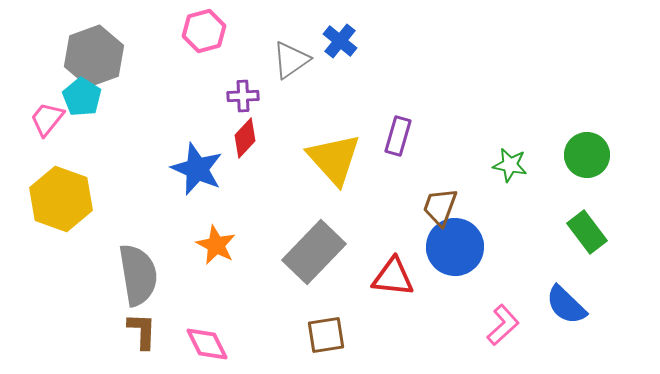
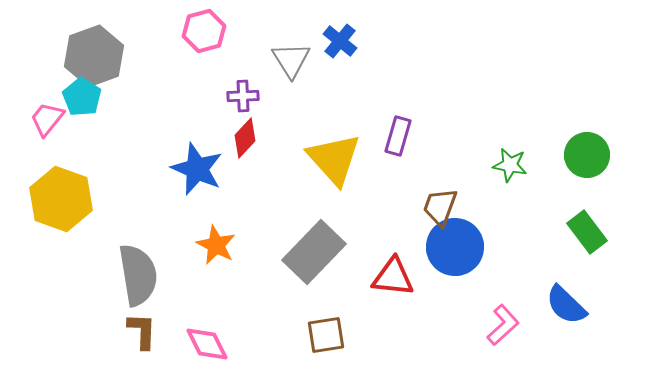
gray triangle: rotated 27 degrees counterclockwise
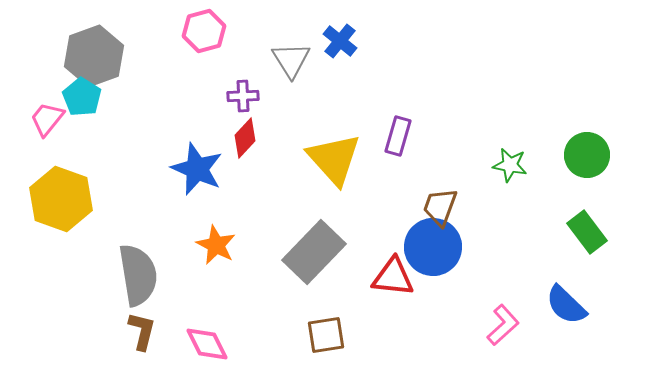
blue circle: moved 22 px left
brown L-shape: rotated 12 degrees clockwise
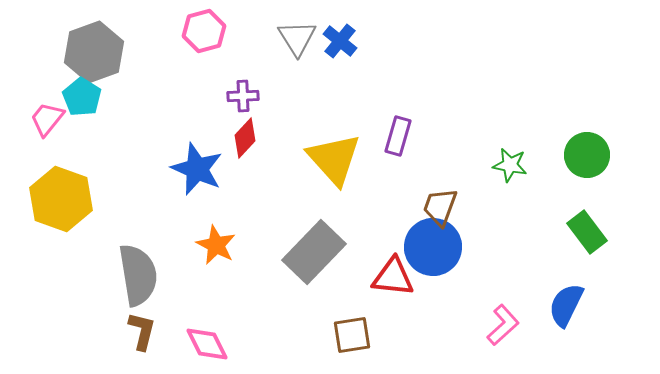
gray hexagon: moved 4 px up
gray triangle: moved 6 px right, 22 px up
blue semicircle: rotated 72 degrees clockwise
brown square: moved 26 px right
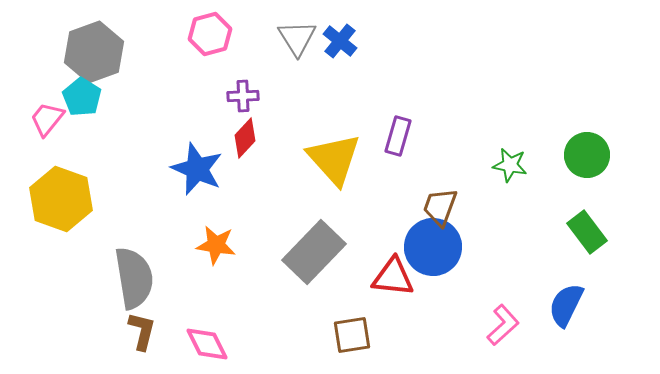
pink hexagon: moved 6 px right, 3 px down
orange star: rotated 18 degrees counterclockwise
gray semicircle: moved 4 px left, 3 px down
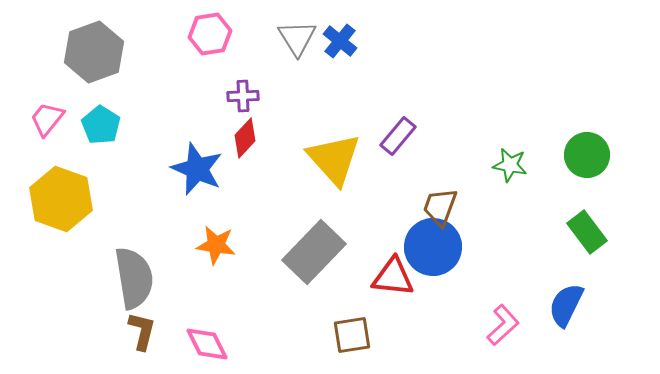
pink hexagon: rotated 6 degrees clockwise
cyan pentagon: moved 19 px right, 28 px down
purple rectangle: rotated 24 degrees clockwise
